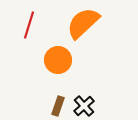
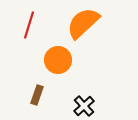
brown rectangle: moved 21 px left, 11 px up
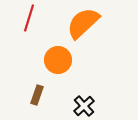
red line: moved 7 px up
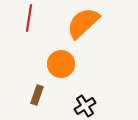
red line: rotated 8 degrees counterclockwise
orange circle: moved 3 px right, 4 px down
black cross: moved 1 px right; rotated 10 degrees clockwise
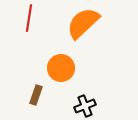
orange circle: moved 4 px down
brown rectangle: moved 1 px left
black cross: rotated 10 degrees clockwise
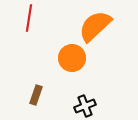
orange semicircle: moved 12 px right, 3 px down
orange circle: moved 11 px right, 10 px up
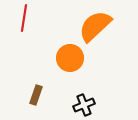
red line: moved 5 px left
orange circle: moved 2 px left
black cross: moved 1 px left, 1 px up
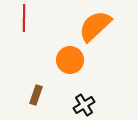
red line: rotated 8 degrees counterclockwise
orange circle: moved 2 px down
black cross: rotated 10 degrees counterclockwise
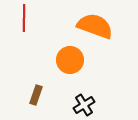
orange semicircle: rotated 63 degrees clockwise
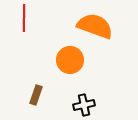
black cross: rotated 20 degrees clockwise
